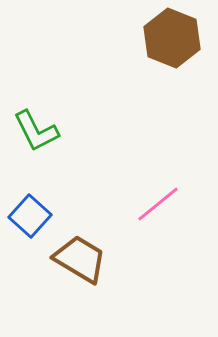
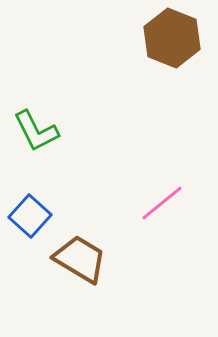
pink line: moved 4 px right, 1 px up
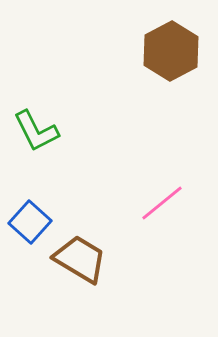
brown hexagon: moved 1 px left, 13 px down; rotated 10 degrees clockwise
blue square: moved 6 px down
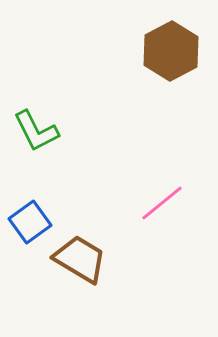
blue square: rotated 12 degrees clockwise
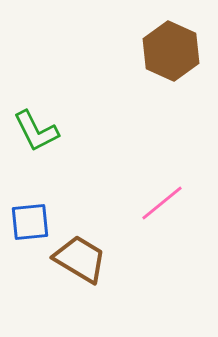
brown hexagon: rotated 8 degrees counterclockwise
blue square: rotated 30 degrees clockwise
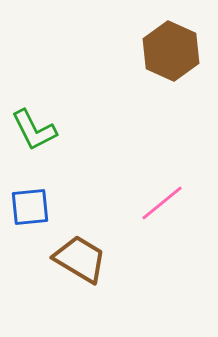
green L-shape: moved 2 px left, 1 px up
blue square: moved 15 px up
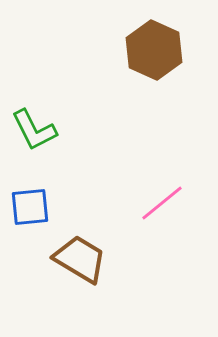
brown hexagon: moved 17 px left, 1 px up
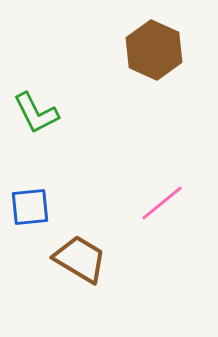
green L-shape: moved 2 px right, 17 px up
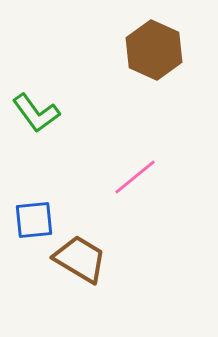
green L-shape: rotated 9 degrees counterclockwise
pink line: moved 27 px left, 26 px up
blue square: moved 4 px right, 13 px down
